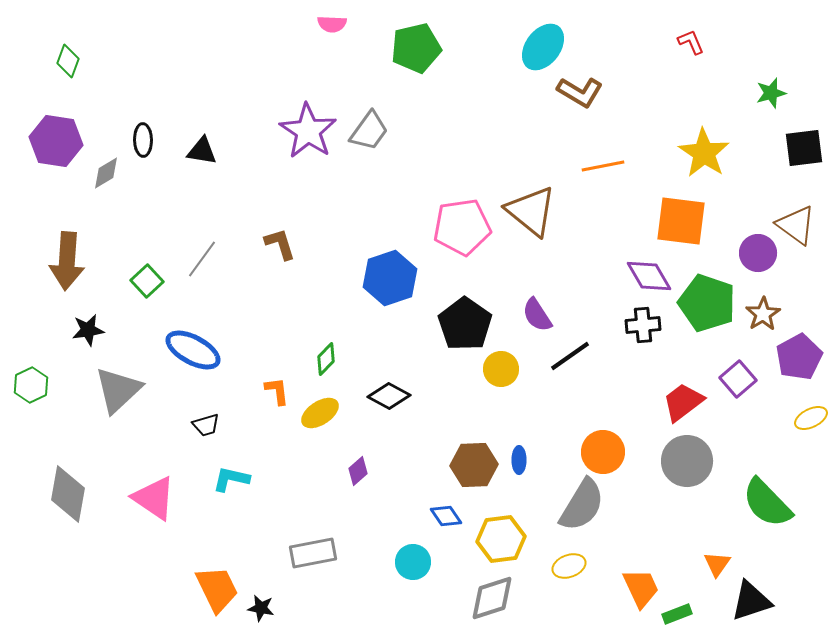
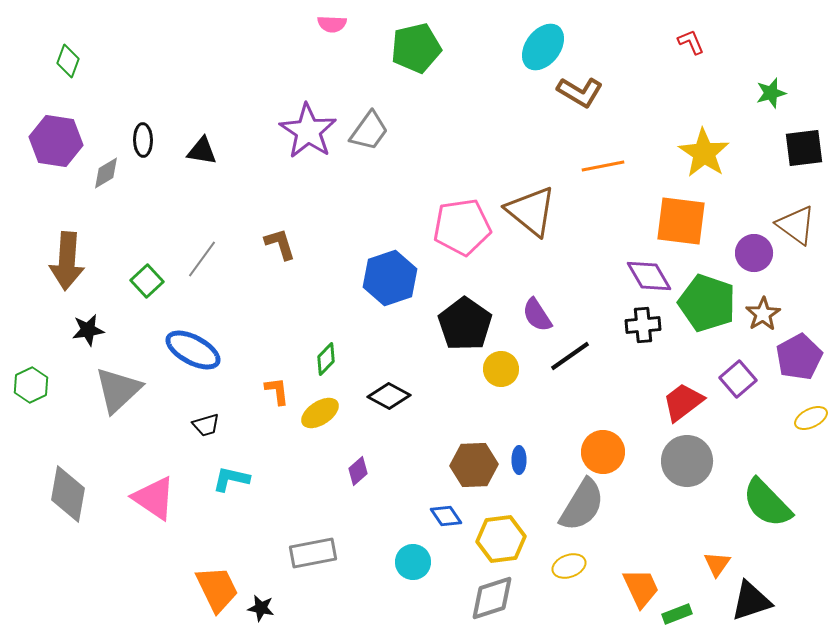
purple circle at (758, 253): moved 4 px left
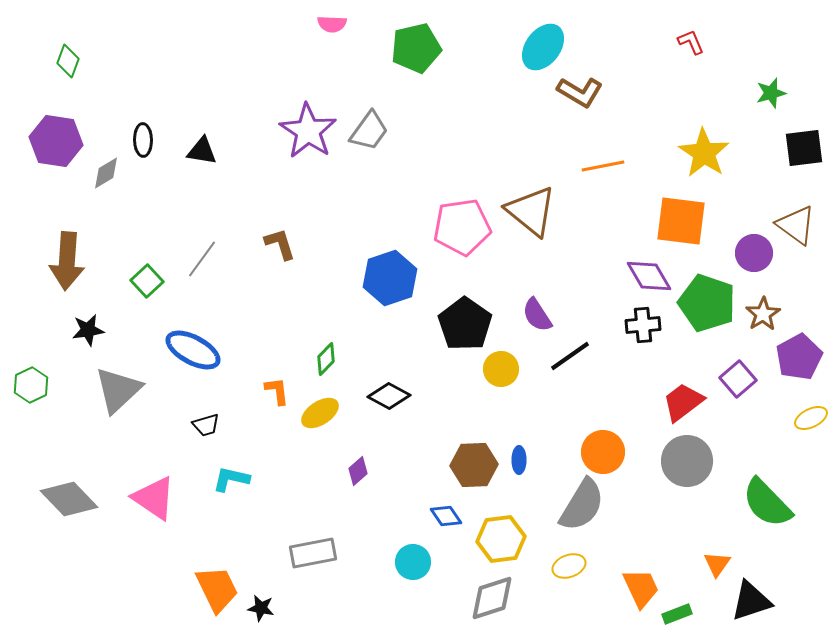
gray diamond at (68, 494): moved 1 px right, 5 px down; rotated 54 degrees counterclockwise
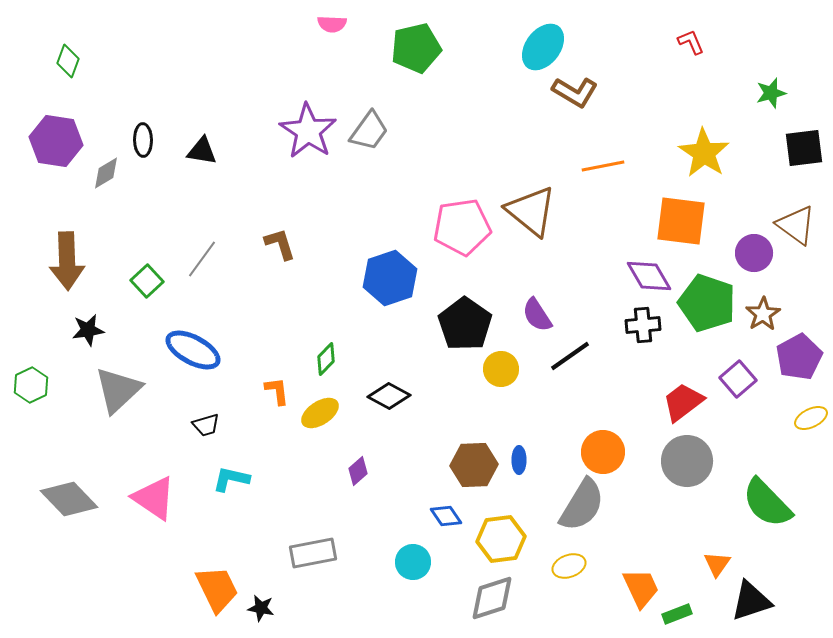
brown L-shape at (580, 92): moved 5 px left
brown arrow at (67, 261): rotated 6 degrees counterclockwise
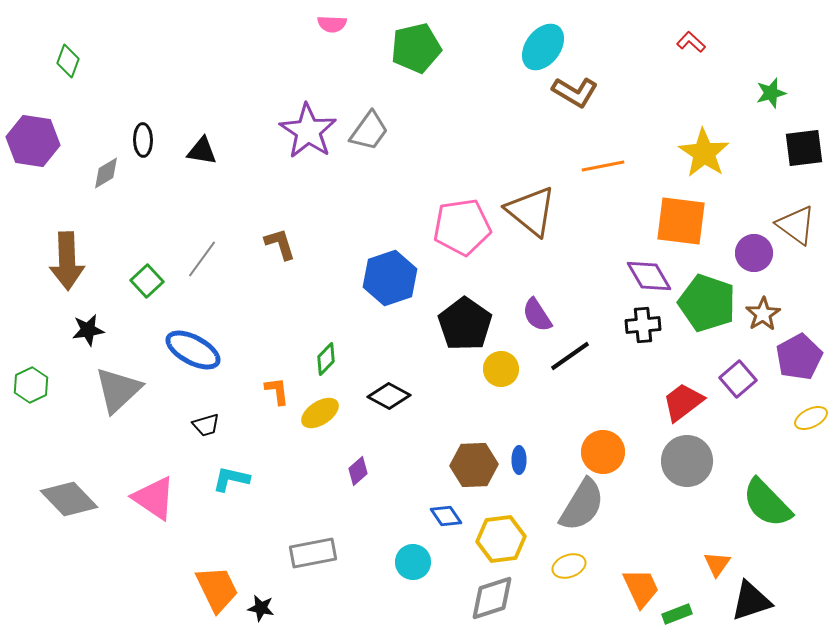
red L-shape at (691, 42): rotated 24 degrees counterclockwise
purple hexagon at (56, 141): moved 23 px left
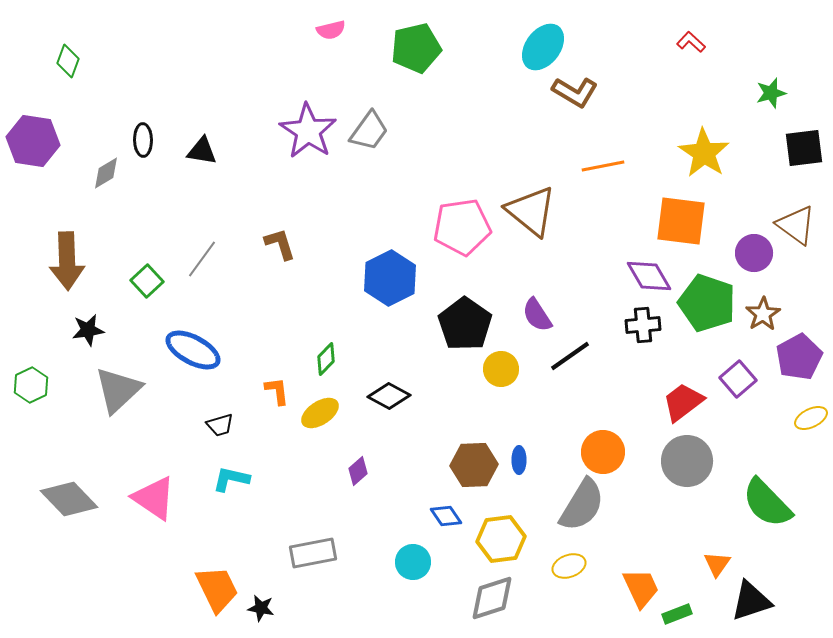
pink semicircle at (332, 24): moved 1 px left, 6 px down; rotated 16 degrees counterclockwise
blue hexagon at (390, 278): rotated 8 degrees counterclockwise
black trapezoid at (206, 425): moved 14 px right
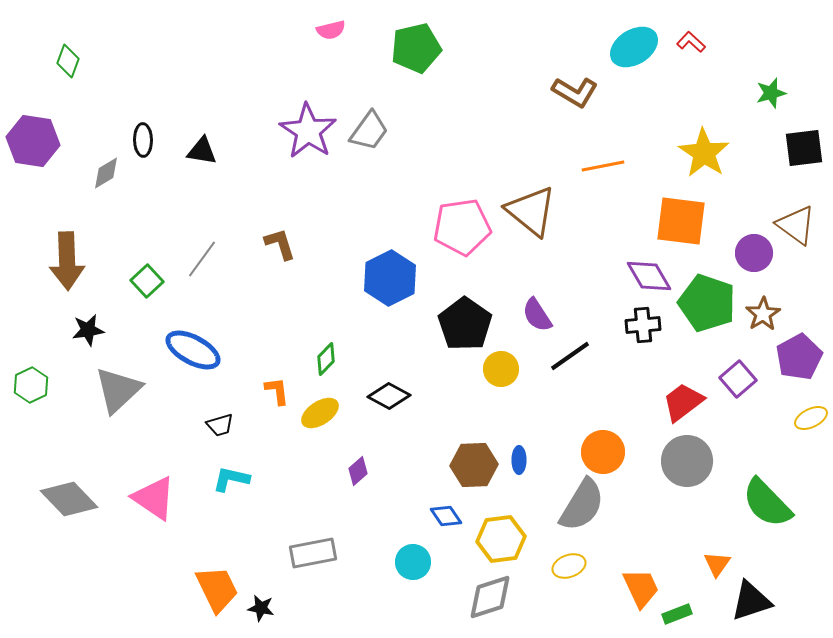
cyan ellipse at (543, 47): moved 91 px right; rotated 21 degrees clockwise
gray diamond at (492, 598): moved 2 px left, 1 px up
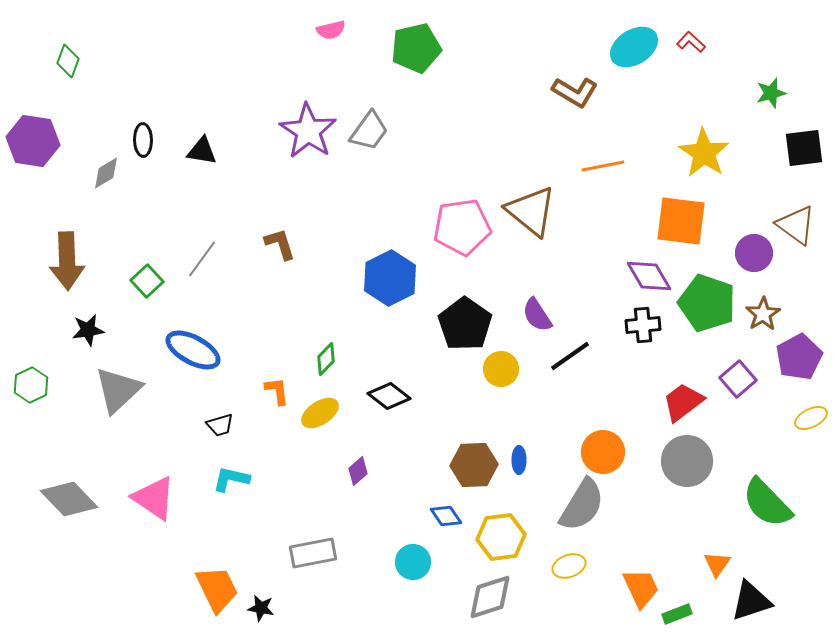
black diamond at (389, 396): rotated 9 degrees clockwise
yellow hexagon at (501, 539): moved 2 px up
